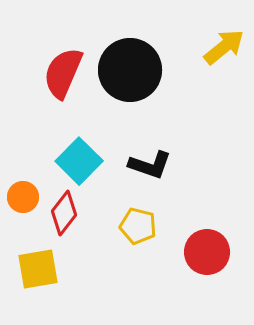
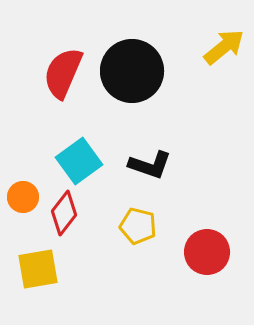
black circle: moved 2 px right, 1 px down
cyan square: rotated 9 degrees clockwise
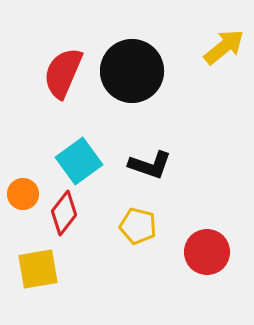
orange circle: moved 3 px up
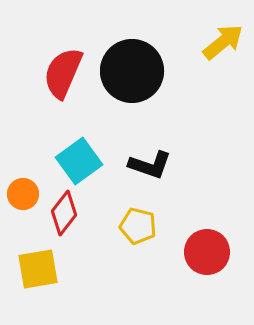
yellow arrow: moved 1 px left, 5 px up
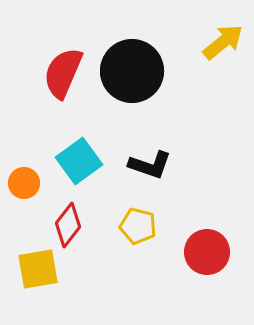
orange circle: moved 1 px right, 11 px up
red diamond: moved 4 px right, 12 px down
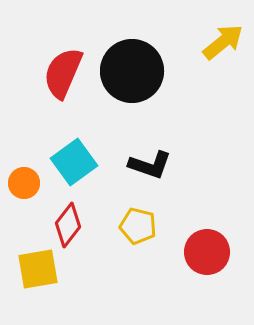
cyan square: moved 5 px left, 1 px down
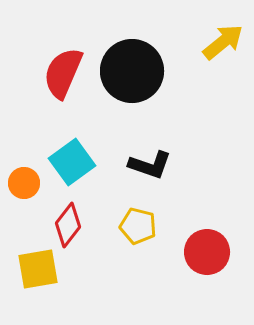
cyan square: moved 2 px left
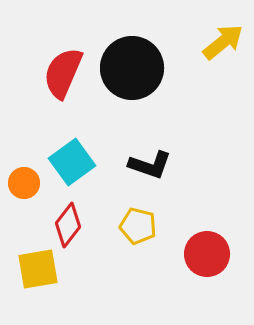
black circle: moved 3 px up
red circle: moved 2 px down
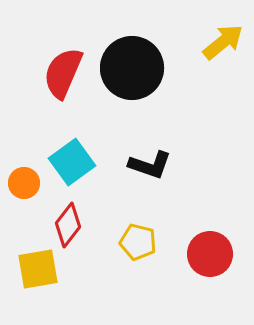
yellow pentagon: moved 16 px down
red circle: moved 3 px right
